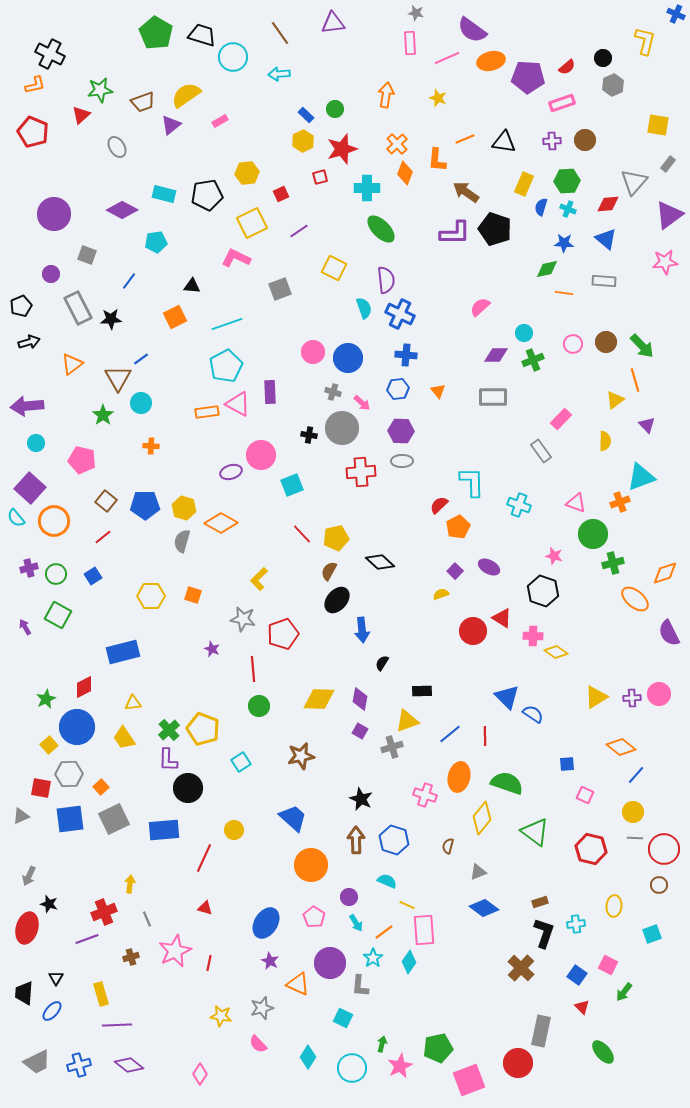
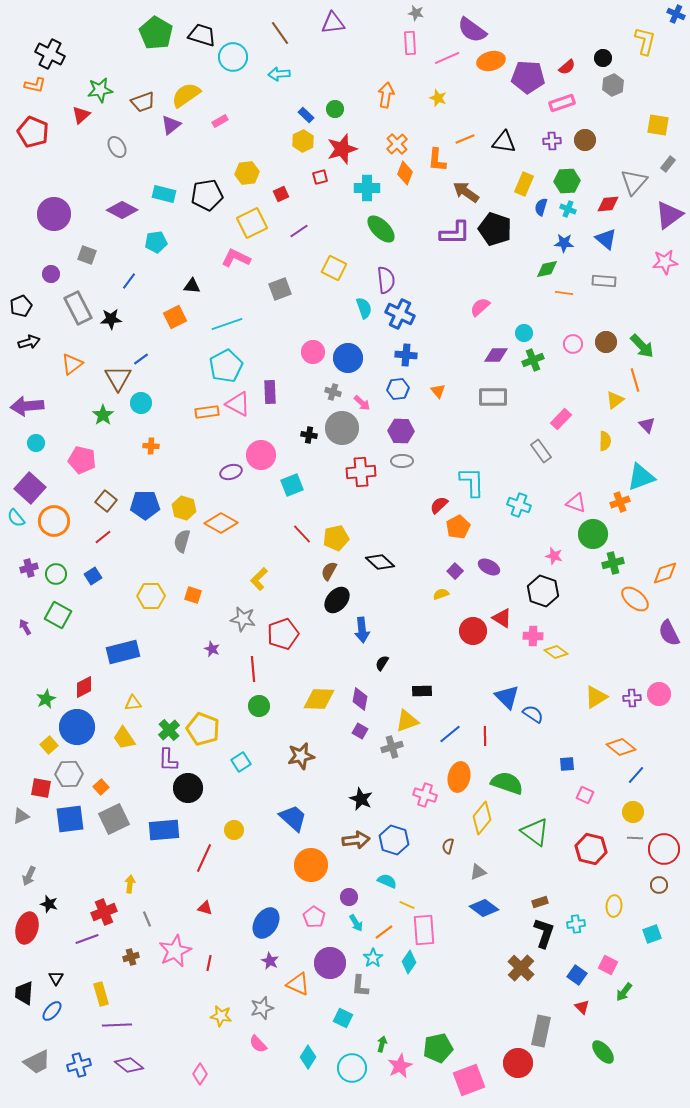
orange L-shape at (35, 85): rotated 25 degrees clockwise
brown arrow at (356, 840): rotated 84 degrees clockwise
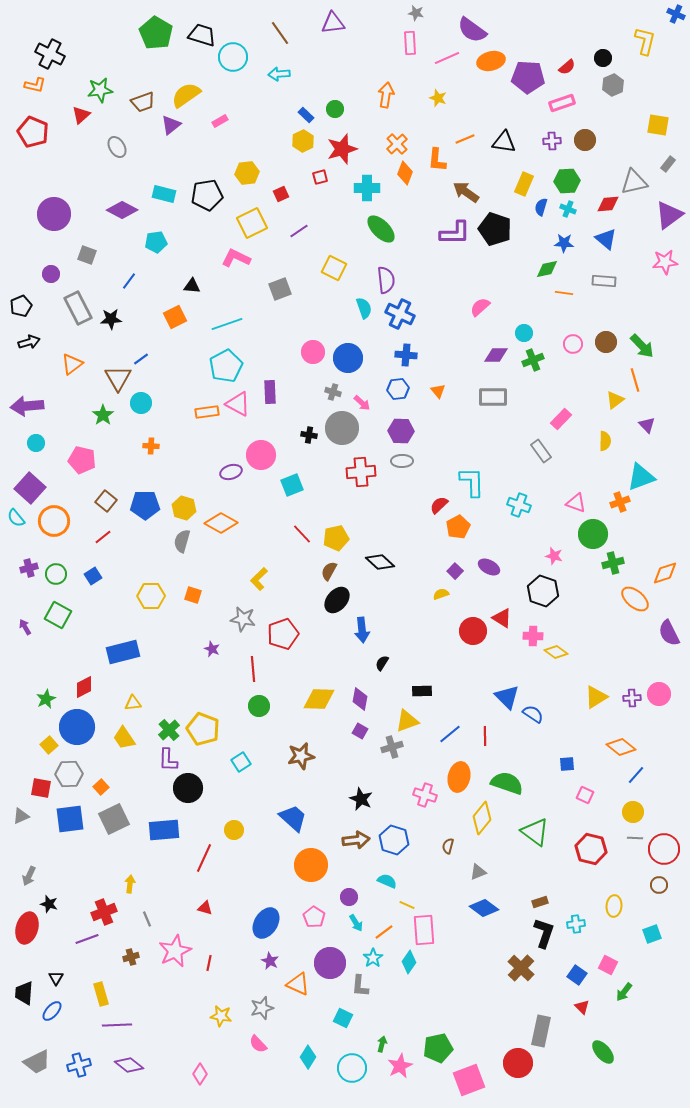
gray triangle at (634, 182): rotated 36 degrees clockwise
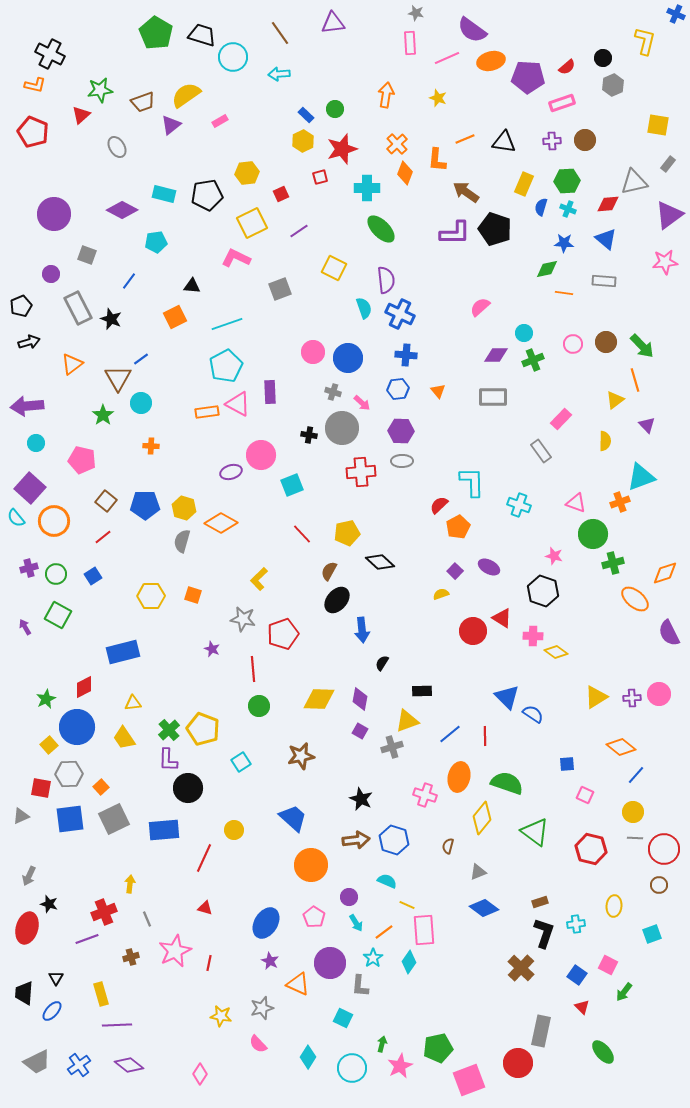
black star at (111, 319): rotated 25 degrees clockwise
yellow pentagon at (336, 538): moved 11 px right, 5 px up
blue cross at (79, 1065): rotated 20 degrees counterclockwise
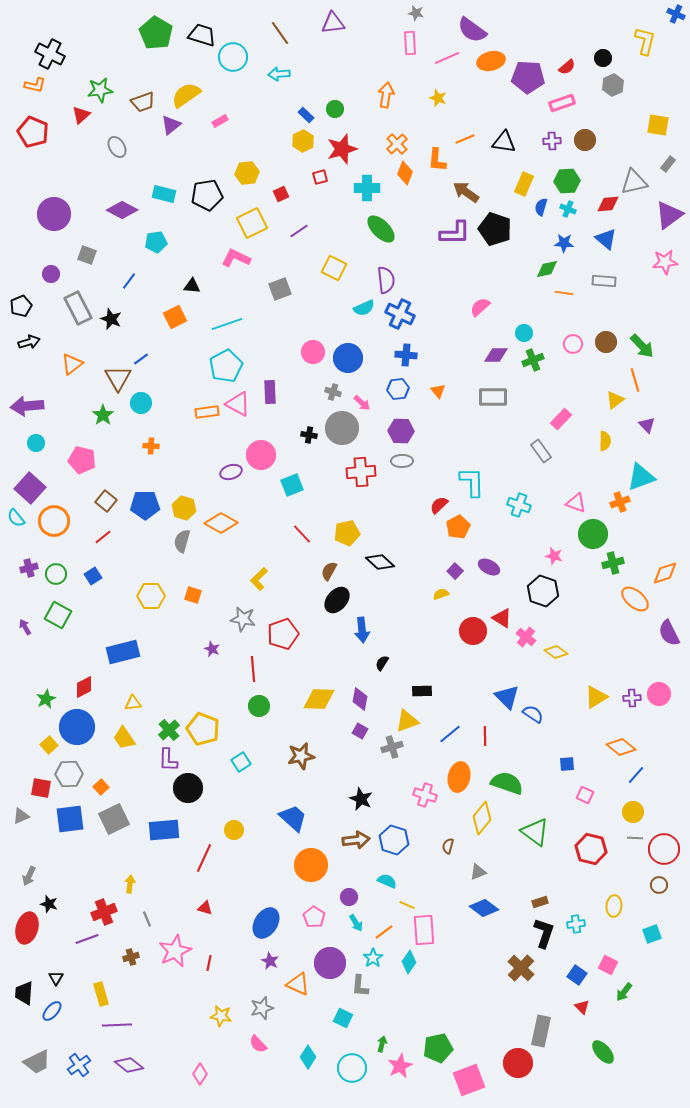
cyan semicircle at (364, 308): rotated 85 degrees clockwise
pink cross at (533, 636): moved 7 px left, 1 px down; rotated 36 degrees clockwise
